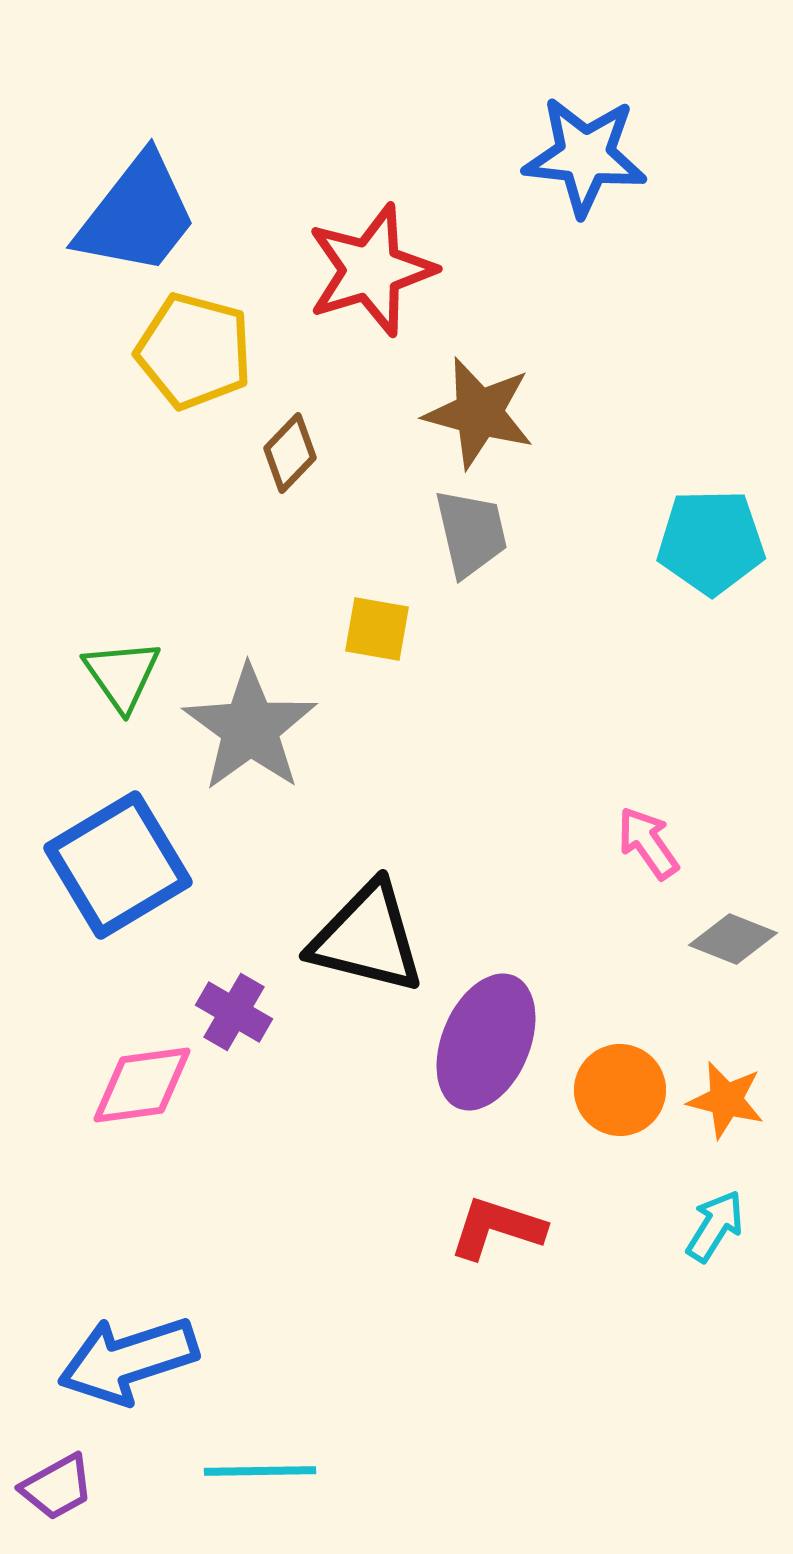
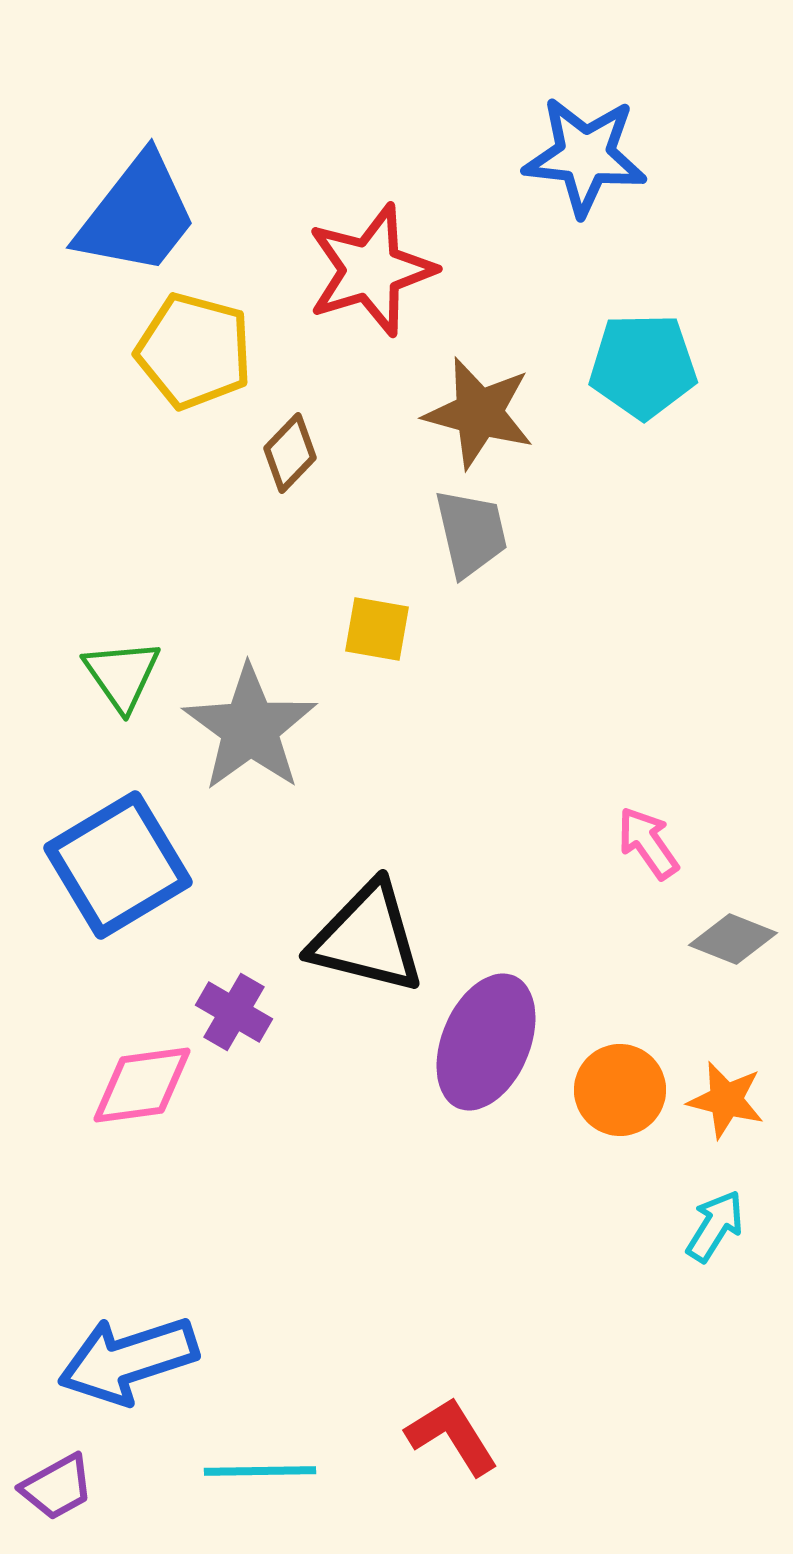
cyan pentagon: moved 68 px left, 176 px up
red L-shape: moved 45 px left, 208 px down; rotated 40 degrees clockwise
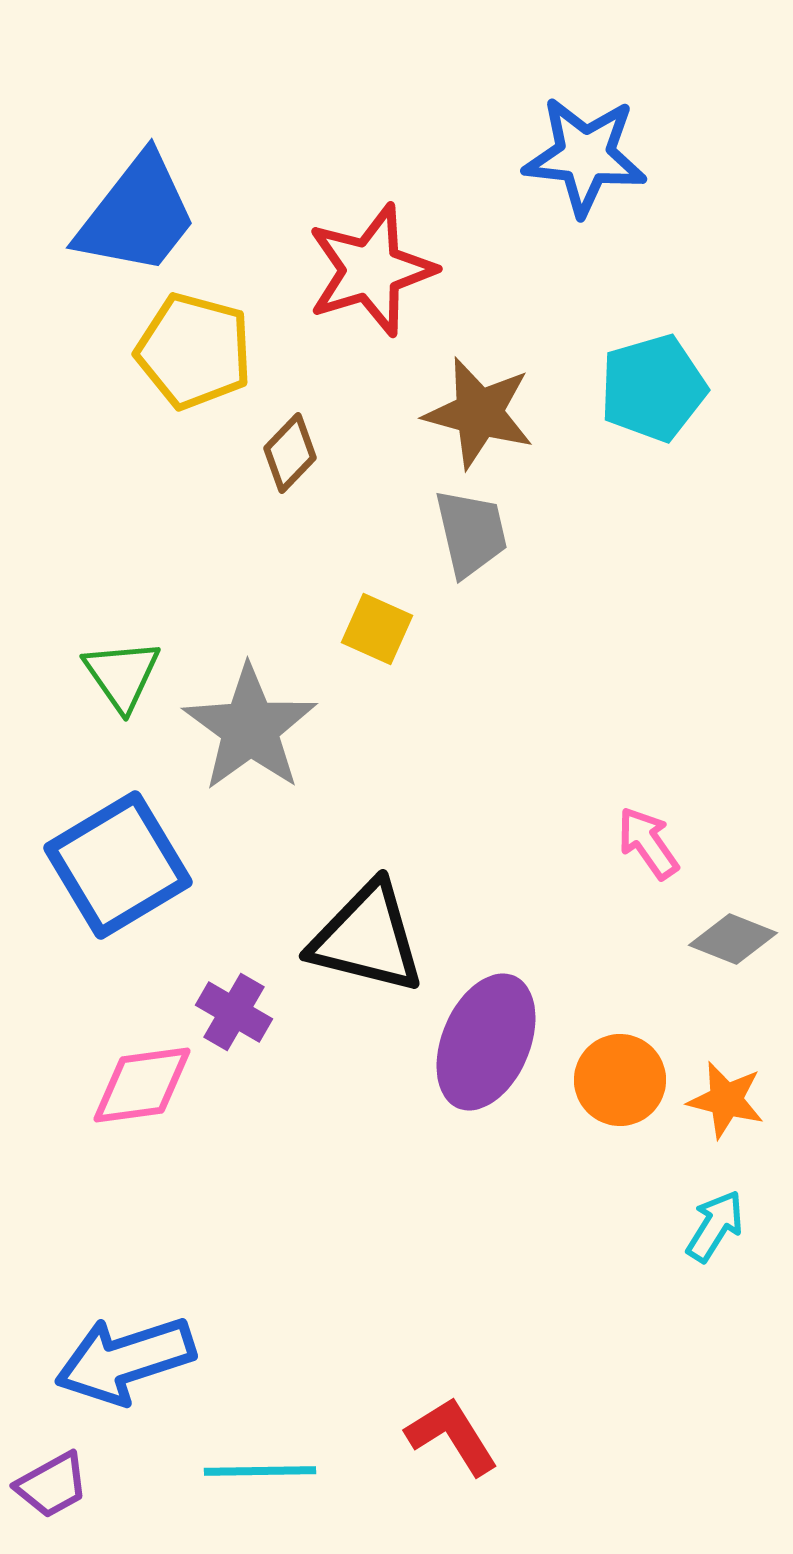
cyan pentagon: moved 10 px right, 22 px down; rotated 15 degrees counterclockwise
yellow square: rotated 14 degrees clockwise
orange circle: moved 10 px up
blue arrow: moved 3 px left
purple trapezoid: moved 5 px left, 2 px up
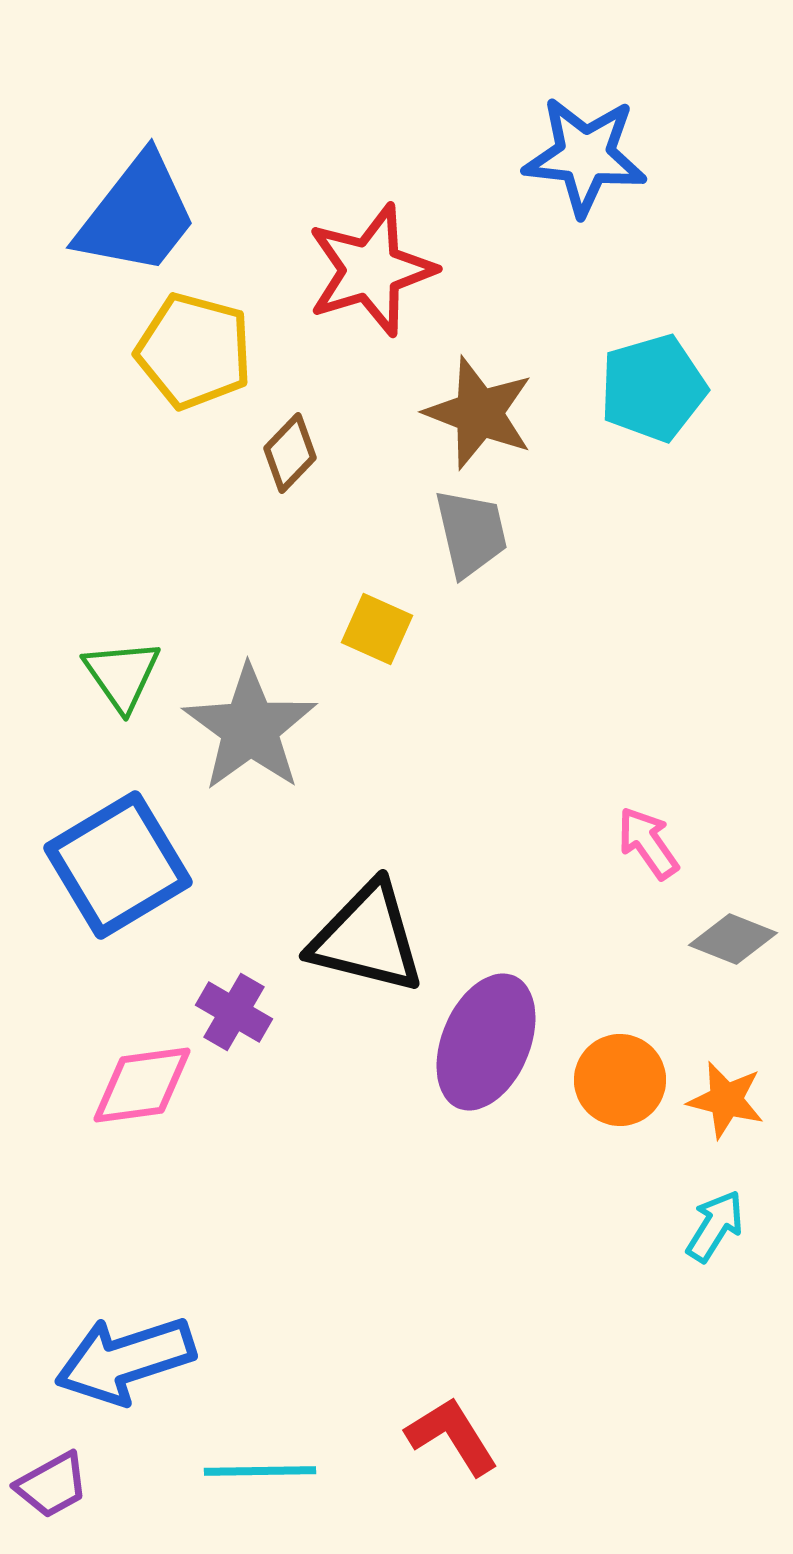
brown star: rotated 6 degrees clockwise
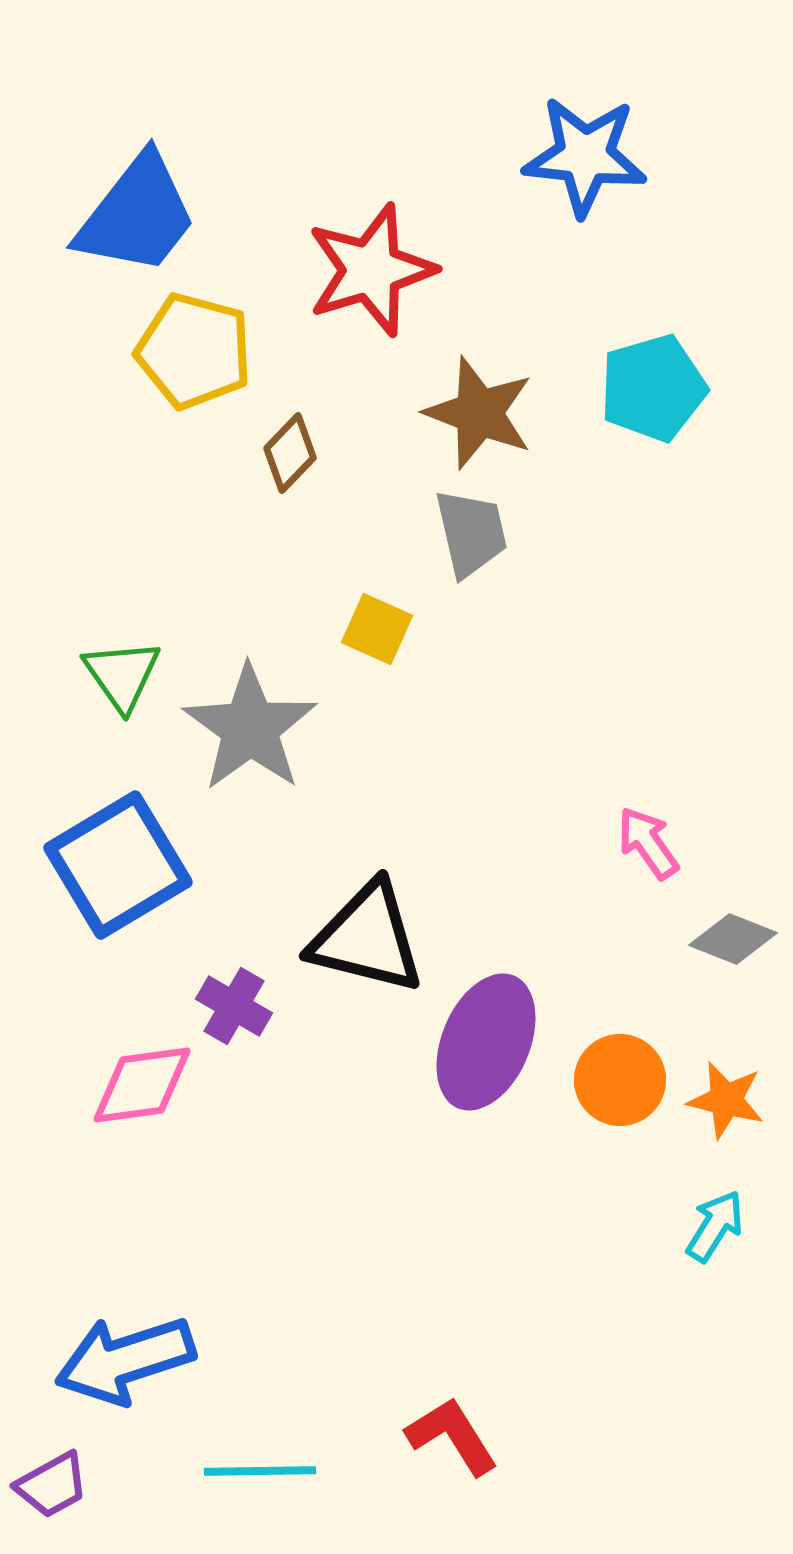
purple cross: moved 6 px up
